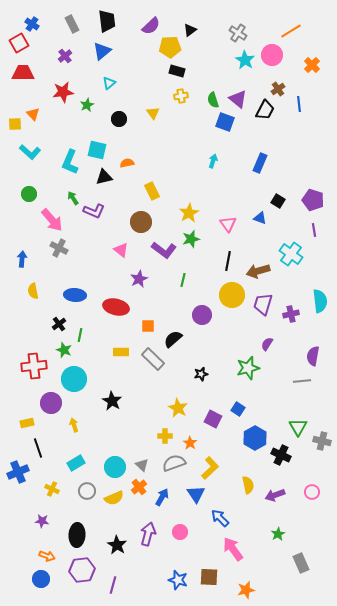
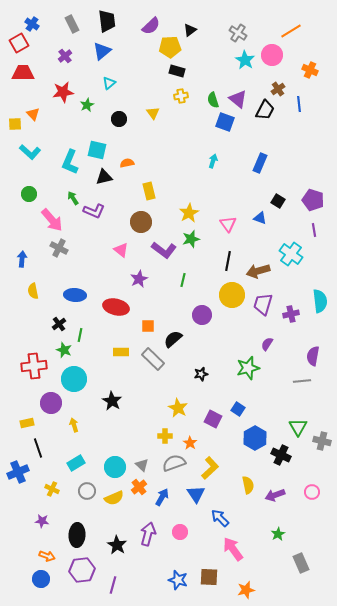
orange cross at (312, 65): moved 2 px left, 5 px down; rotated 21 degrees counterclockwise
yellow rectangle at (152, 191): moved 3 px left; rotated 12 degrees clockwise
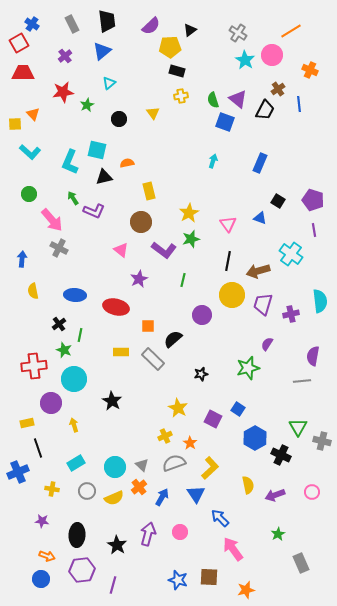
yellow cross at (165, 436): rotated 24 degrees counterclockwise
yellow cross at (52, 489): rotated 16 degrees counterclockwise
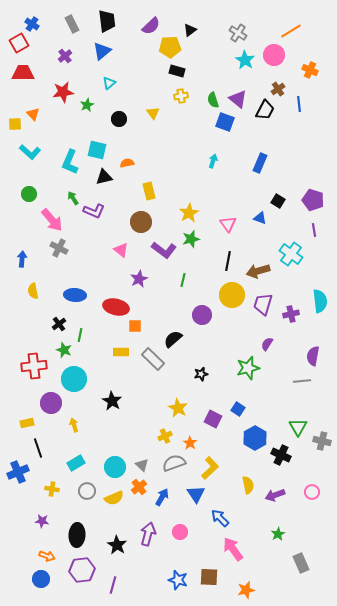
pink circle at (272, 55): moved 2 px right
orange square at (148, 326): moved 13 px left
